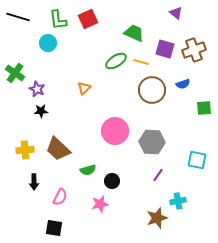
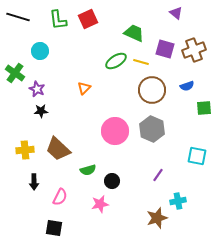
cyan circle: moved 8 px left, 8 px down
blue semicircle: moved 4 px right, 2 px down
gray hexagon: moved 13 px up; rotated 20 degrees clockwise
cyan square: moved 4 px up
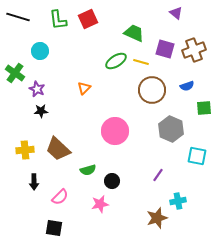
gray hexagon: moved 19 px right
pink semicircle: rotated 18 degrees clockwise
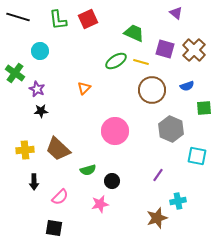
brown cross: rotated 25 degrees counterclockwise
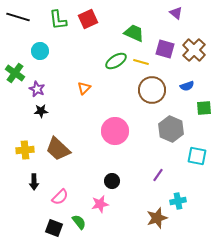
green semicircle: moved 9 px left, 52 px down; rotated 112 degrees counterclockwise
black square: rotated 12 degrees clockwise
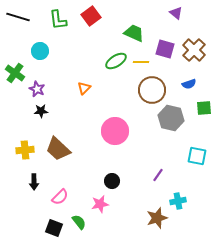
red square: moved 3 px right, 3 px up; rotated 12 degrees counterclockwise
yellow line: rotated 14 degrees counterclockwise
blue semicircle: moved 2 px right, 2 px up
gray hexagon: moved 11 px up; rotated 10 degrees counterclockwise
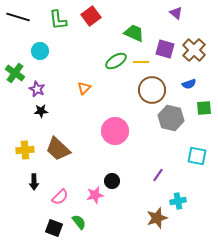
pink star: moved 5 px left, 9 px up
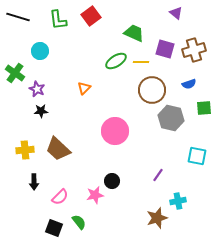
brown cross: rotated 30 degrees clockwise
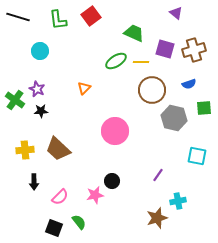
green cross: moved 27 px down
gray hexagon: moved 3 px right
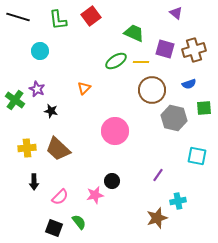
black star: moved 10 px right; rotated 16 degrees clockwise
yellow cross: moved 2 px right, 2 px up
